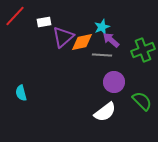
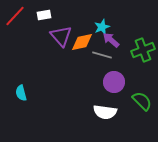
white rectangle: moved 7 px up
purple triangle: moved 2 px left, 1 px up; rotated 30 degrees counterclockwise
gray line: rotated 12 degrees clockwise
white semicircle: rotated 45 degrees clockwise
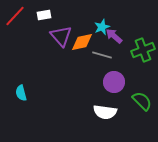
purple arrow: moved 3 px right, 4 px up
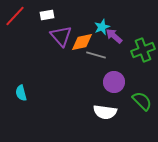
white rectangle: moved 3 px right
gray line: moved 6 px left
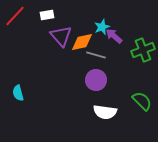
purple circle: moved 18 px left, 2 px up
cyan semicircle: moved 3 px left
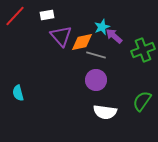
green semicircle: rotated 100 degrees counterclockwise
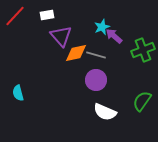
orange diamond: moved 6 px left, 11 px down
white semicircle: rotated 15 degrees clockwise
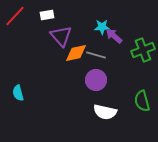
cyan star: rotated 21 degrees clockwise
green semicircle: rotated 50 degrees counterclockwise
white semicircle: rotated 10 degrees counterclockwise
